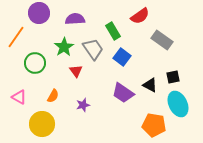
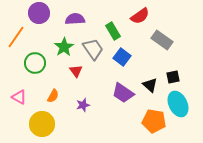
black triangle: rotated 14 degrees clockwise
orange pentagon: moved 4 px up
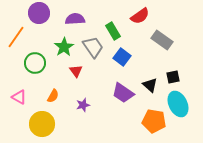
gray trapezoid: moved 2 px up
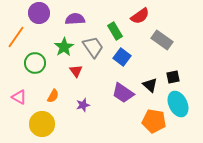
green rectangle: moved 2 px right
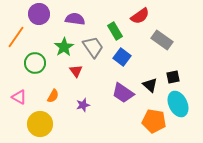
purple circle: moved 1 px down
purple semicircle: rotated 12 degrees clockwise
yellow circle: moved 2 px left
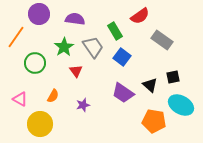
pink triangle: moved 1 px right, 2 px down
cyan ellipse: moved 3 px right, 1 px down; rotated 35 degrees counterclockwise
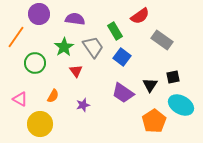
black triangle: rotated 21 degrees clockwise
orange pentagon: rotated 30 degrees clockwise
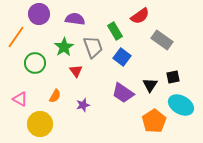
gray trapezoid: rotated 15 degrees clockwise
orange semicircle: moved 2 px right
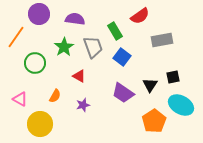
gray rectangle: rotated 45 degrees counterclockwise
red triangle: moved 3 px right, 5 px down; rotated 24 degrees counterclockwise
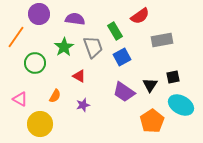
blue square: rotated 24 degrees clockwise
purple trapezoid: moved 1 px right, 1 px up
orange pentagon: moved 2 px left
